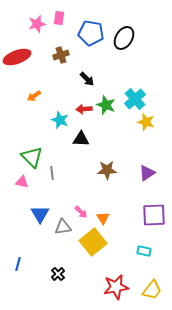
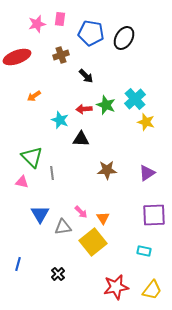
pink rectangle: moved 1 px right, 1 px down
black arrow: moved 1 px left, 3 px up
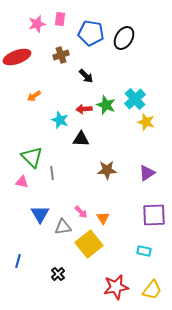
yellow square: moved 4 px left, 2 px down
blue line: moved 3 px up
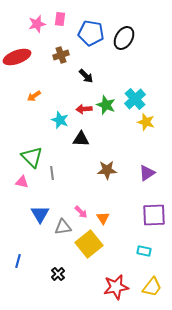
yellow trapezoid: moved 3 px up
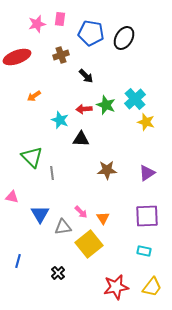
pink triangle: moved 10 px left, 15 px down
purple square: moved 7 px left, 1 px down
black cross: moved 1 px up
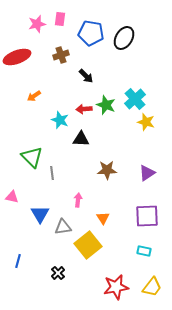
pink arrow: moved 3 px left, 12 px up; rotated 128 degrees counterclockwise
yellow square: moved 1 px left, 1 px down
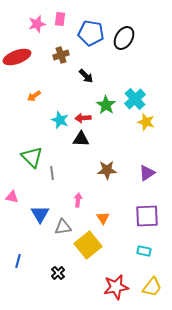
green star: rotated 12 degrees clockwise
red arrow: moved 1 px left, 9 px down
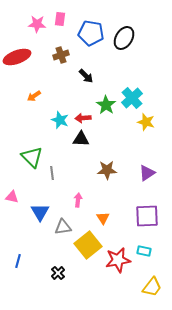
pink star: rotated 18 degrees clockwise
cyan cross: moved 3 px left, 1 px up
blue triangle: moved 2 px up
red star: moved 2 px right, 27 px up
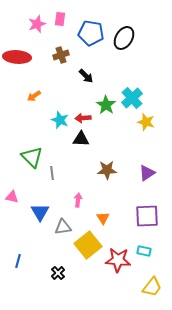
pink star: rotated 24 degrees counterclockwise
red ellipse: rotated 24 degrees clockwise
red star: rotated 15 degrees clockwise
